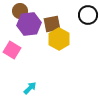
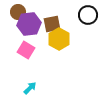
brown circle: moved 2 px left, 1 px down
pink square: moved 14 px right
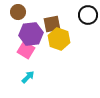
purple hexagon: moved 2 px right, 10 px down
yellow hexagon: rotated 10 degrees counterclockwise
cyan arrow: moved 2 px left, 11 px up
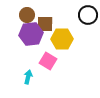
brown circle: moved 9 px right, 3 px down
brown square: moved 7 px left; rotated 12 degrees clockwise
yellow hexagon: moved 3 px right; rotated 20 degrees counterclockwise
pink square: moved 22 px right, 11 px down
cyan arrow: rotated 32 degrees counterclockwise
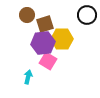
black circle: moved 1 px left
brown square: rotated 18 degrees counterclockwise
purple hexagon: moved 12 px right, 9 px down
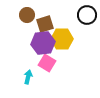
pink square: moved 1 px left, 2 px down
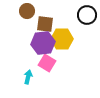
brown circle: moved 4 px up
brown square: rotated 24 degrees clockwise
